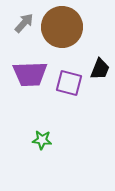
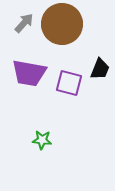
brown circle: moved 3 px up
purple trapezoid: moved 1 px left, 1 px up; rotated 12 degrees clockwise
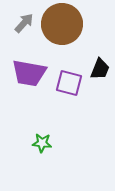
green star: moved 3 px down
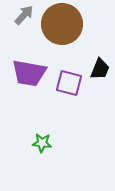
gray arrow: moved 8 px up
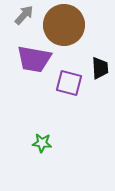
brown circle: moved 2 px right, 1 px down
black trapezoid: moved 1 px up; rotated 25 degrees counterclockwise
purple trapezoid: moved 5 px right, 14 px up
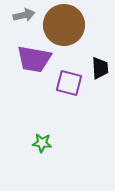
gray arrow: rotated 35 degrees clockwise
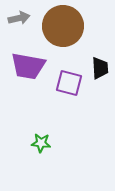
gray arrow: moved 5 px left, 3 px down
brown circle: moved 1 px left, 1 px down
purple trapezoid: moved 6 px left, 7 px down
green star: moved 1 px left
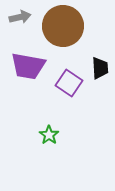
gray arrow: moved 1 px right, 1 px up
purple square: rotated 20 degrees clockwise
green star: moved 8 px right, 8 px up; rotated 30 degrees clockwise
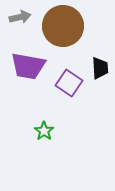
green star: moved 5 px left, 4 px up
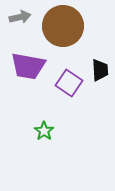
black trapezoid: moved 2 px down
